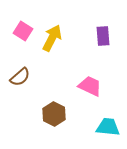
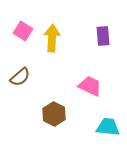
yellow arrow: rotated 24 degrees counterclockwise
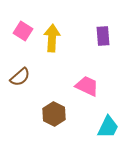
pink trapezoid: moved 3 px left
cyan trapezoid: rotated 110 degrees clockwise
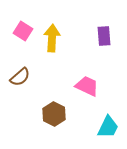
purple rectangle: moved 1 px right
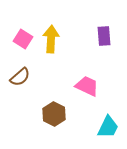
pink square: moved 8 px down
yellow arrow: moved 1 px left, 1 px down
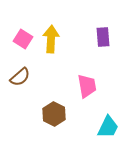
purple rectangle: moved 1 px left, 1 px down
pink trapezoid: rotated 55 degrees clockwise
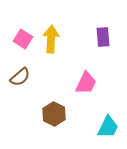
pink trapezoid: moved 1 px left, 3 px up; rotated 35 degrees clockwise
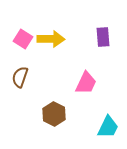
yellow arrow: rotated 88 degrees clockwise
brown semicircle: rotated 150 degrees clockwise
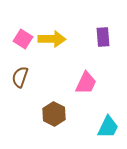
yellow arrow: moved 1 px right
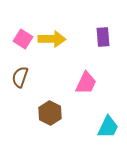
brown hexagon: moved 4 px left, 1 px up
